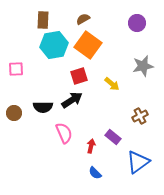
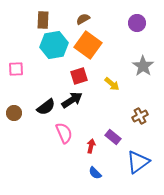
gray star: rotated 25 degrees counterclockwise
black semicircle: moved 3 px right; rotated 36 degrees counterclockwise
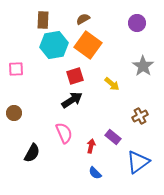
red square: moved 4 px left
black semicircle: moved 14 px left, 46 px down; rotated 24 degrees counterclockwise
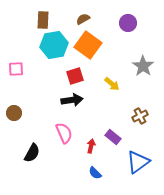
purple circle: moved 9 px left
black arrow: rotated 25 degrees clockwise
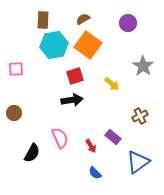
pink semicircle: moved 4 px left, 5 px down
red arrow: rotated 136 degrees clockwise
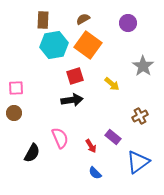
pink square: moved 19 px down
